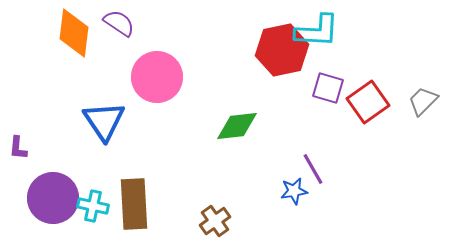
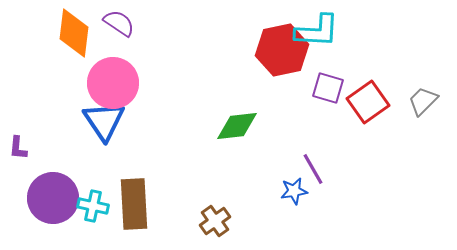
pink circle: moved 44 px left, 6 px down
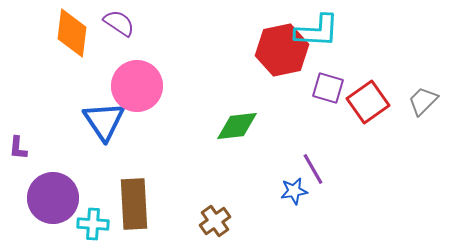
orange diamond: moved 2 px left
pink circle: moved 24 px right, 3 px down
cyan cross: moved 18 px down; rotated 8 degrees counterclockwise
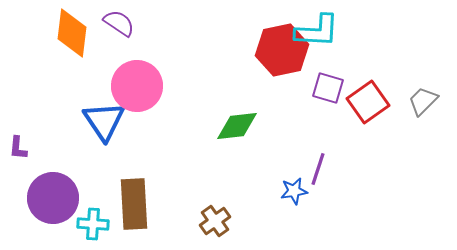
purple line: moved 5 px right; rotated 48 degrees clockwise
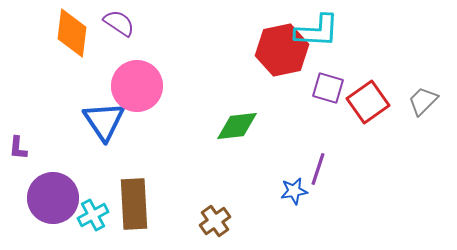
cyan cross: moved 9 px up; rotated 32 degrees counterclockwise
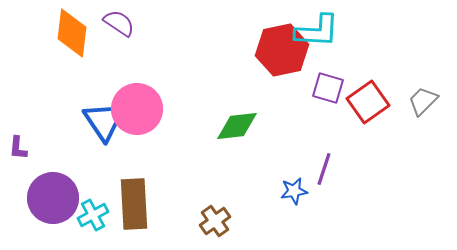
pink circle: moved 23 px down
purple line: moved 6 px right
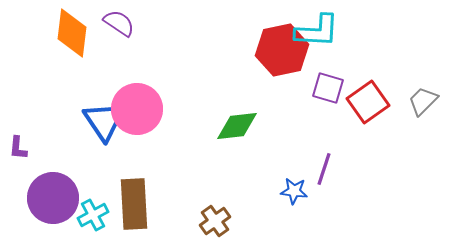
blue star: rotated 16 degrees clockwise
